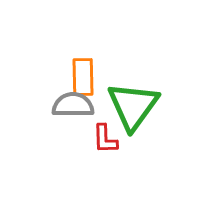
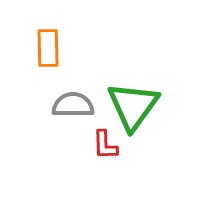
orange rectangle: moved 35 px left, 29 px up
red L-shape: moved 6 px down
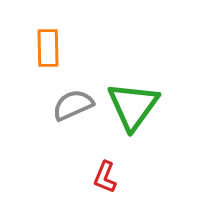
gray semicircle: rotated 24 degrees counterclockwise
red L-shape: moved 32 px down; rotated 24 degrees clockwise
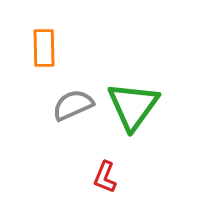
orange rectangle: moved 4 px left
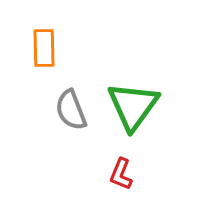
gray semicircle: moved 2 px left, 5 px down; rotated 87 degrees counterclockwise
red L-shape: moved 16 px right, 3 px up
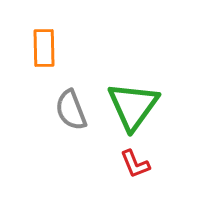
red L-shape: moved 14 px right, 10 px up; rotated 44 degrees counterclockwise
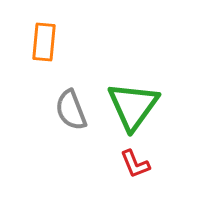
orange rectangle: moved 6 px up; rotated 6 degrees clockwise
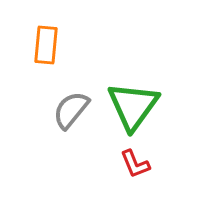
orange rectangle: moved 2 px right, 3 px down
gray semicircle: rotated 60 degrees clockwise
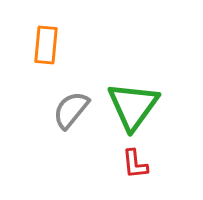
red L-shape: rotated 16 degrees clockwise
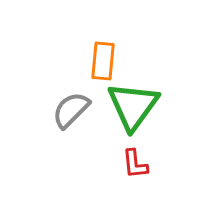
orange rectangle: moved 57 px right, 16 px down
gray semicircle: rotated 6 degrees clockwise
